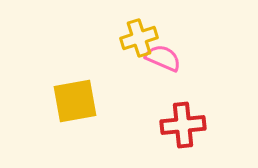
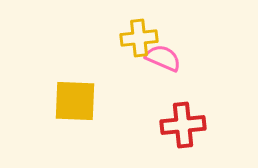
yellow cross: rotated 12 degrees clockwise
yellow square: rotated 12 degrees clockwise
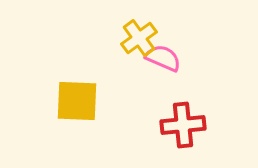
yellow cross: rotated 30 degrees counterclockwise
yellow square: moved 2 px right
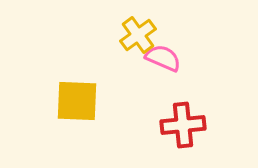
yellow cross: moved 1 px left, 3 px up
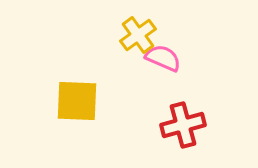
red cross: rotated 9 degrees counterclockwise
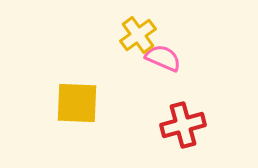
yellow square: moved 2 px down
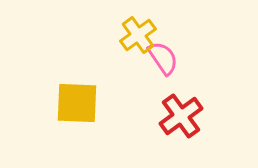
pink semicircle: rotated 33 degrees clockwise
red cross: moved 2 px left, 9 px up; rotated 21 degrees counterclockwise
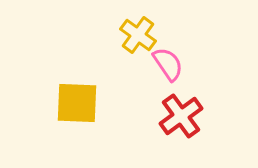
yellow cross: rotated 18 degrees counterclockwise
pink semicircle: moved 5 px right, 6 px down
